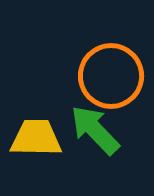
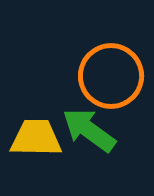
green arrow: moved 6 px left; rotated 10 degrees counterclockwise
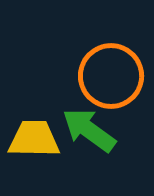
yellow trapezoid: moved 2 px left, 1 px down
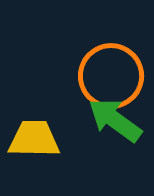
green arrow: moved 26 px right, 10 px up
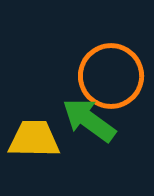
green arrow: moved 26 px left
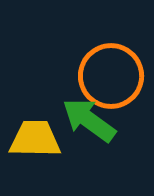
yellow trapezoid: moved 1 px right
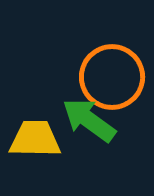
orange circle: moved 1 px right, 1 px down
